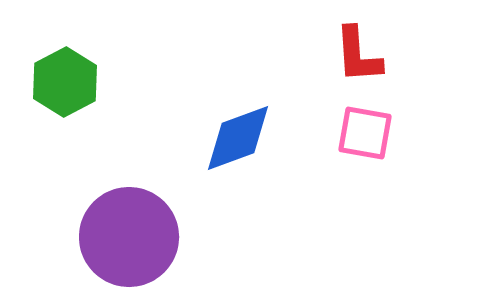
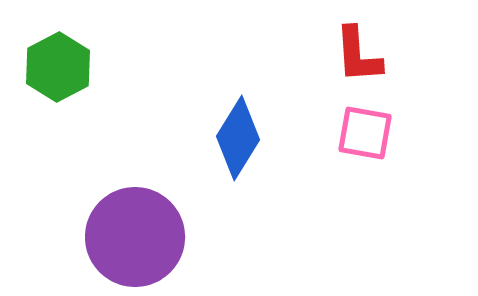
green hexagon: moved 7 px left, 15 px up
blue diamond: rotated 38 degrees counterclockwise
purple circle: moved 6 px right
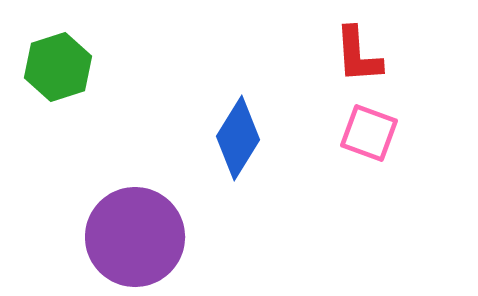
green hexagon: rotated 10 degrees clockwise
pink square: moved 4 px right; rotated 10 degrees clockwise
